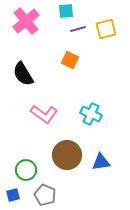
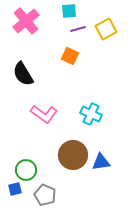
cyan square: moved 3 px right
yellow square: rotated 15 degrees counterclockwise
orange square: moved 4 px up
brown circle: moved 6 px right
blue square: moved 2 px right, 6 px up
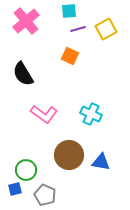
brown circle: moved 4 px left
blue triangle: rotated 18 degrees clockwise
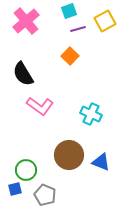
cyan square: rotated 14 degrees counterclockwise
yellow square: moved 1 px left, 8 px up
orange square: rotated 18 degrees clockwise
pink L-shape: moved 4 px left, 8 px up
blue triangle: rotated 12 degrees clockwise
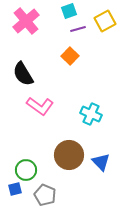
blue triangle: rotated 24 degrees clockwise
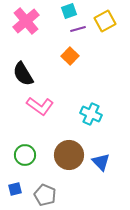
green circle: moved 1 px left, 15 px up
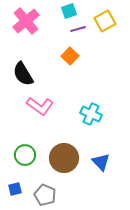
brown circle: moved 5 px left, 3 px down
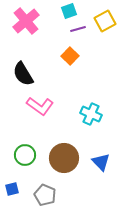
blue square: moved 3 px left
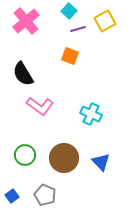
cyan square: rotated 28 degrees counterclockwise
orange square: rotated 24 degrees counterclockwise
blue square: moved 7 px down; rotated 24 degrees counterclockwise
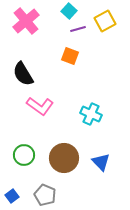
green circle: moved 1 px left
